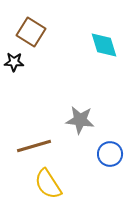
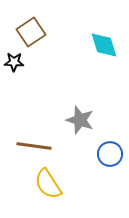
brown square: rotated 24 degrees clockwise
gray star: rotated 12 degrees clockwise
brown line: rotated 24 degrees clockwise
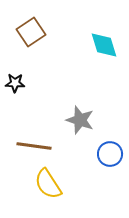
black star: moved 1 px right, 21 px down
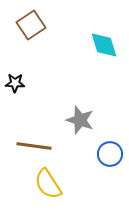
brown square: moved 7 px up
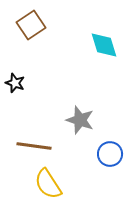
black star: rotated 18 degrees clockwise
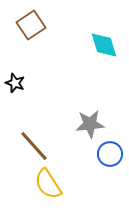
gray star: moved 10 px right, 4 px down; rotated 24 degrees counterclockwise
brown line: rotated 40 degrees clockwise
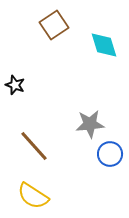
brown square: moved 23 px right
black star: moved 2 px down
yellow semicircle: moved 15 px left, 12 px down; rotated 24 degrees counterclockwise
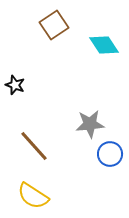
cyan diamond: rotated 16 degrees counterclockwise
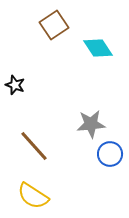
cyan diamond: moved 6 px left, 3 px down
gray star: moved 1 px right
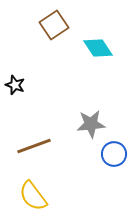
brown line: rotated 68 degrees counterclockwise
blue circle: moved 4 px right
yellow semicircle: rotated 20 degrees clockwise
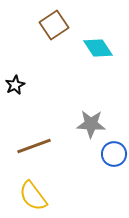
black star: rotated 24 degrees clockwise
gray star: rotated 8 degrees clockwise
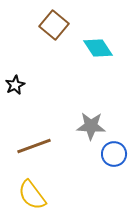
brown square: rotated 16 degrees counterclockwise
gray star: moved 2 px down
yellow semicircle: moved 1 px left, 1 px up
